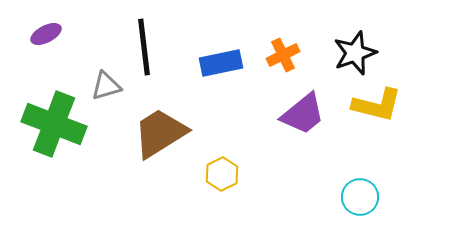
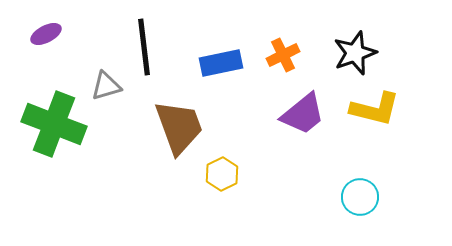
yellow L-shape: moved 2 px left, 4 px down
brown trapezoid: moved 19 px right, 6 px up; rotated 102 degrees clockwise
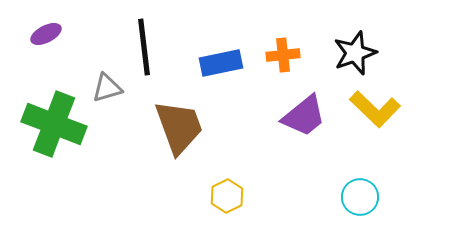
orange cross: rotated 20 degrees clockwise
gray triangle: moved 1 px right, 2 px down
yellow L-shape: rotated 30 degrees clockwise
purple trapezoid: moved 1 px right, 2 px down
yellow hexagon: moved 5 px right, 22 px down
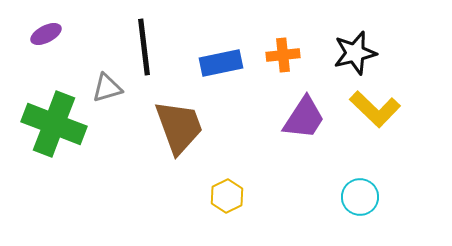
black star: rotated 6 degrees clockwise
purple trapezoid: moved 2 px down; rotated 18 degrees counterclockwise
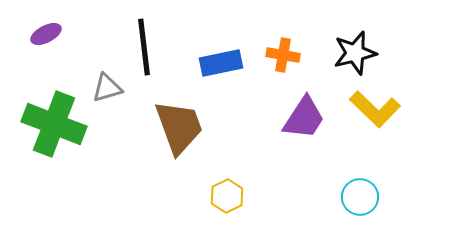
orange cross: rotated 16 degrees clockwise
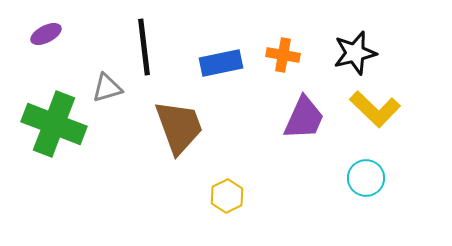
purple trapezoid: rotated 9 degrees counterclockwise
cyan circle: moved 6 px right, 19 px up
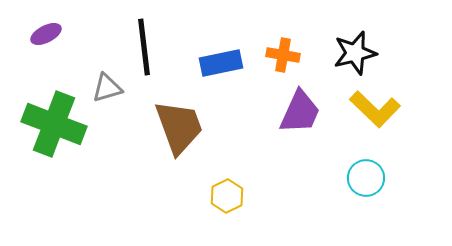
purple trapezoid: moved 4 px left, 6 px up
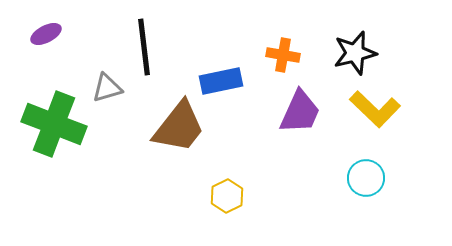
blue rectangle: moved 18 px down
brown trapezoid: rotated 58 degrees clockwise
